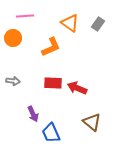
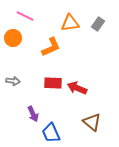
pink line: rotated 30 degrees clockwise
orange triangle: rotated 42 degrees counterclockwise
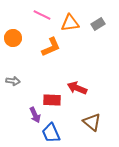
pink line: moved 17 px right, 1 px up
gray rectangle: rotated 24 degrees clockwise
red rectangle: moved 1 px left, 17 px down
purple arrow: moved 2 px right, 1 px down
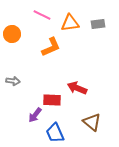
gray rectangle: rotated 24 degrees clockwise
orange circle: moved 1 px left, 4 px up
purple arrow: rotated 63 degrees clockwise
blue trapezoid: moved 4 px right
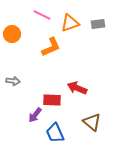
orange triangle: rotated 12 degrees counterclockwise
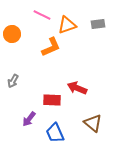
orange triangle: moved 3 px left, 2 px down
gray arrow: rotated 112 degrees clockwise
purple arrow: moved 6 px left, 4 px down
brown triangle: moved 1 px right, 1 px down
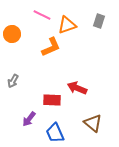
gray rectangle: moved 1 px right, 3 px up; rotated 64 degrees counterclockwise
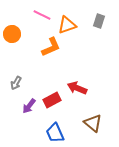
gray arrow: moved 3 px right, 2 px down
red rectangle: rotated 30 degrees counterclockwise
purple arrow: moved 13 px up
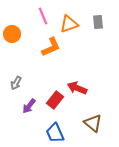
pink line: moved 1 px right, 1 px down; rotated 42 degrees clockwise
gray rectangle: moved 1 px left, 1 px down; rotated 24 degrees counterclockwise
orange triangle: moved 2 px right, 1 px up
red rectangle: moved 3 px right; rotated 24 degrees counterclockwise
